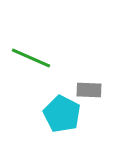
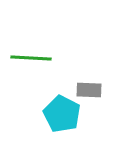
green line: rotated 21 degrees counterclockwise
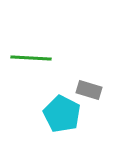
gray rectangle: rotated 15 degrees clockwise
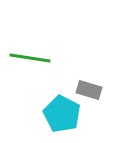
green line: moved 1 px left; rotated 6 degrees clockwise
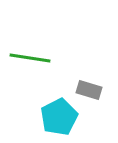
cyan pentagon: moved 3 px left, 3 px down; rotated 18 degrees clockwise
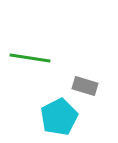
gray rectangle: moved 4 px left, 4 px up
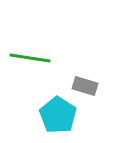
cyan pentagon: moved 1 px left, 2 px up; rotated 12 degrees counterclockwise
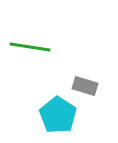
green line: moved 11 px up
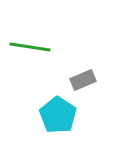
gray rectangle: moved 2 px left, 6 px up; rotated 40 degrees counterclockwise
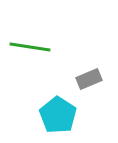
gray rectangle: moved 6 px right, 1 px up
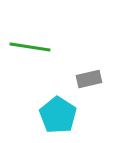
gray rectangle: rotated 10 degrees clockwise
